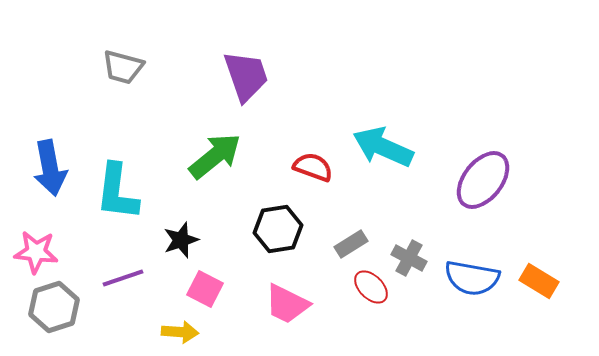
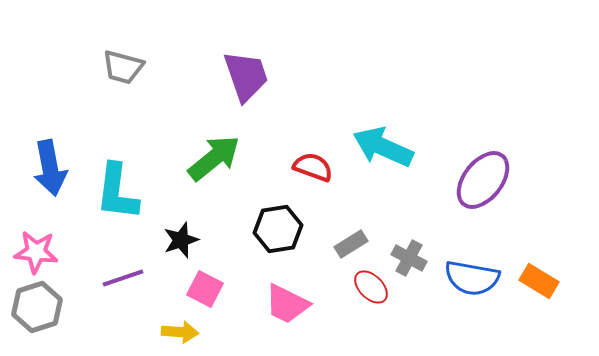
green arrow: moved 1 px left, 2 px down
gray hexagon: moved 17 px left
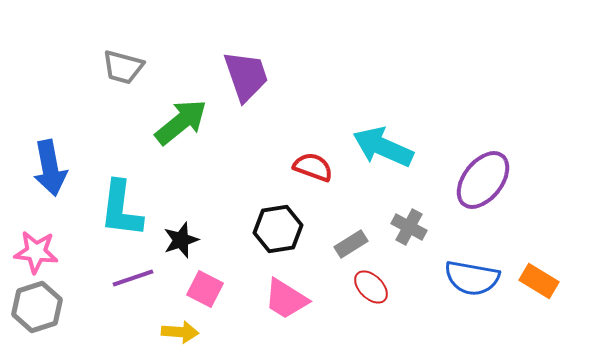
green arrow: moved 33 px left, 36 px up
cyan L-shape: moved 4 px right, 17 px down
gray cross: moved 31 px up
purple line: moved 10 px right
pink trapezoid: moved 1 px left, 5 px up; rotated 6 degrees clockwise
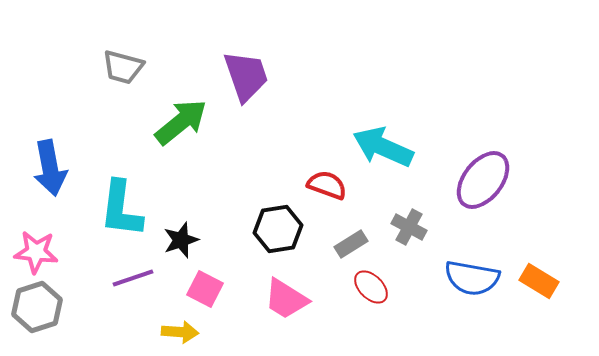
red semicircle: moved 14 px right, 18 px down
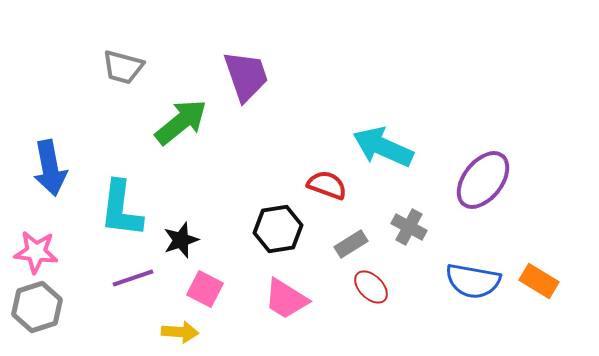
blue semicircle: moved 1 px right, 3 px down
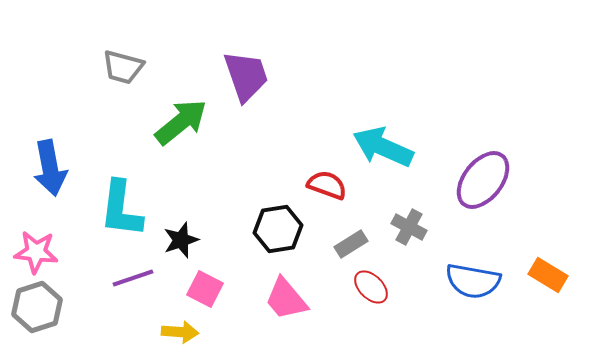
orange rectangle: moved 9 px right, 6 px up
pink trapezoid: rotated 18 degrees clockwise
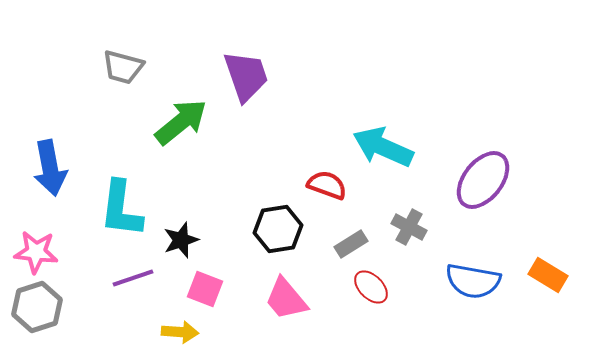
pink square: rotated 6 degrees counterclockwise
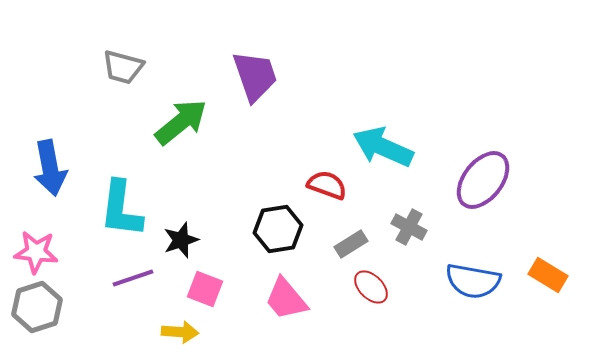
purple trapezoid: moved 9 px right
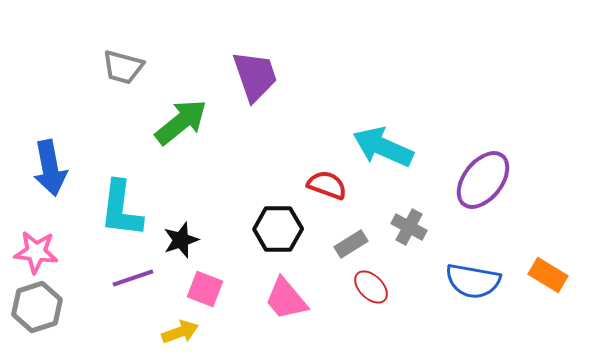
black hexagon: rotated 9 degrees clockwise
yellow arrow: rotated 24 degrees counterclockwise
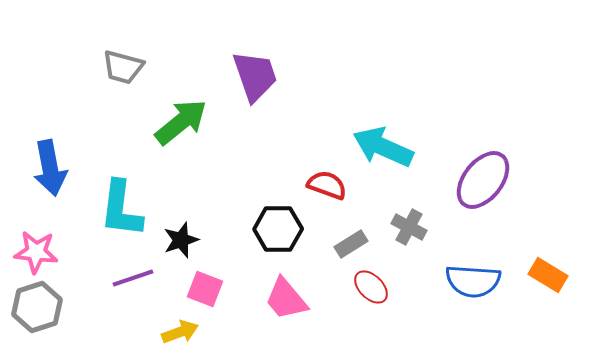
blue semicircle: rotated 6 degrees counterclockwise
